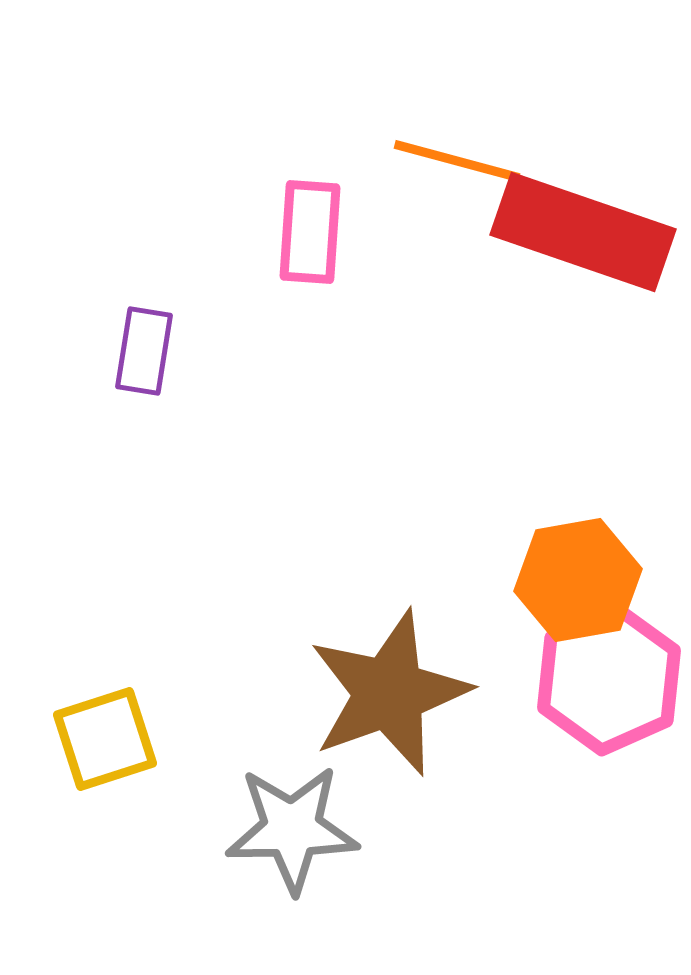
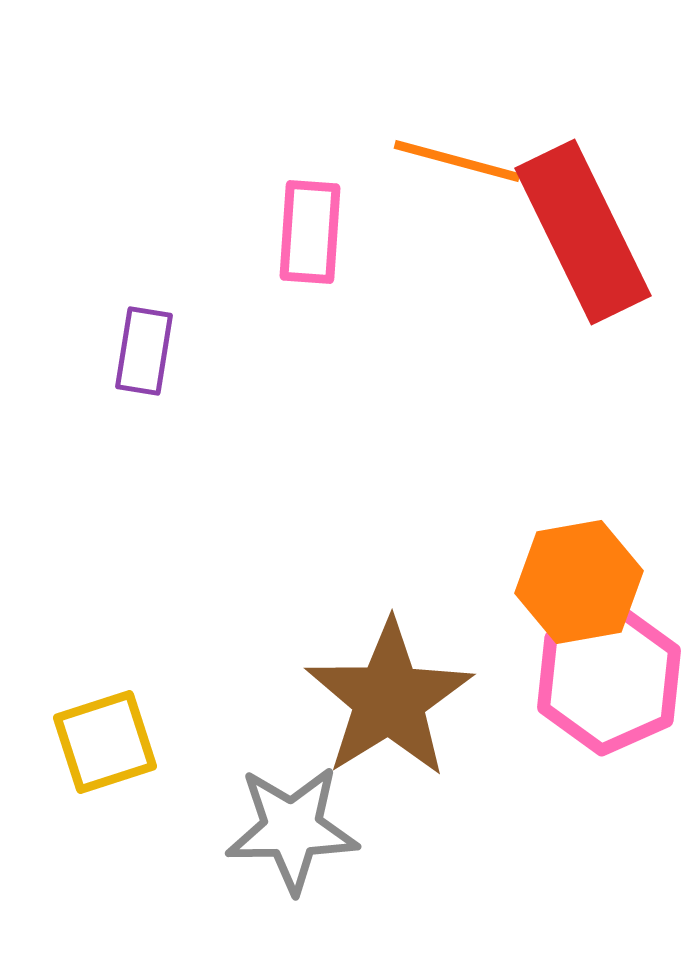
red rectangle: rotated 45 degrees clockwise
orange hexagon: moved 1 px right, 2 px down
brown star: moved 6 px down; rotated 12 degrees counterclockwise
yellow square: moved 3 px down
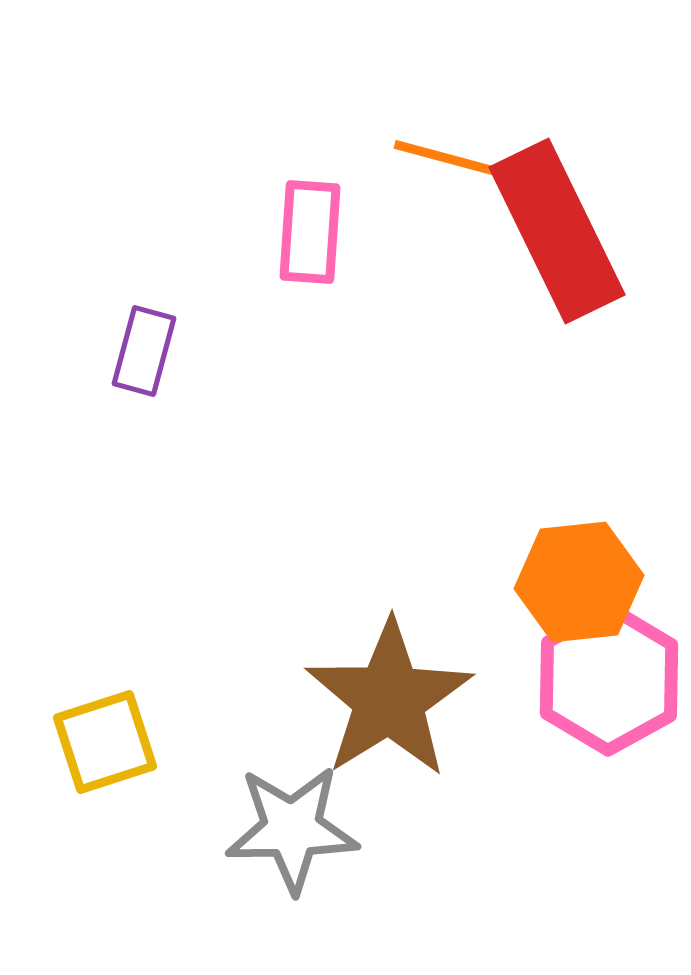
red rectangle: moved 26 px left, 1 px up
purple rectangle: rotated 6 degrees clockwise
orange hexagon: rotated 4 degrees clockwise
pink hexagon: rotated 5 degrees counterclockwise
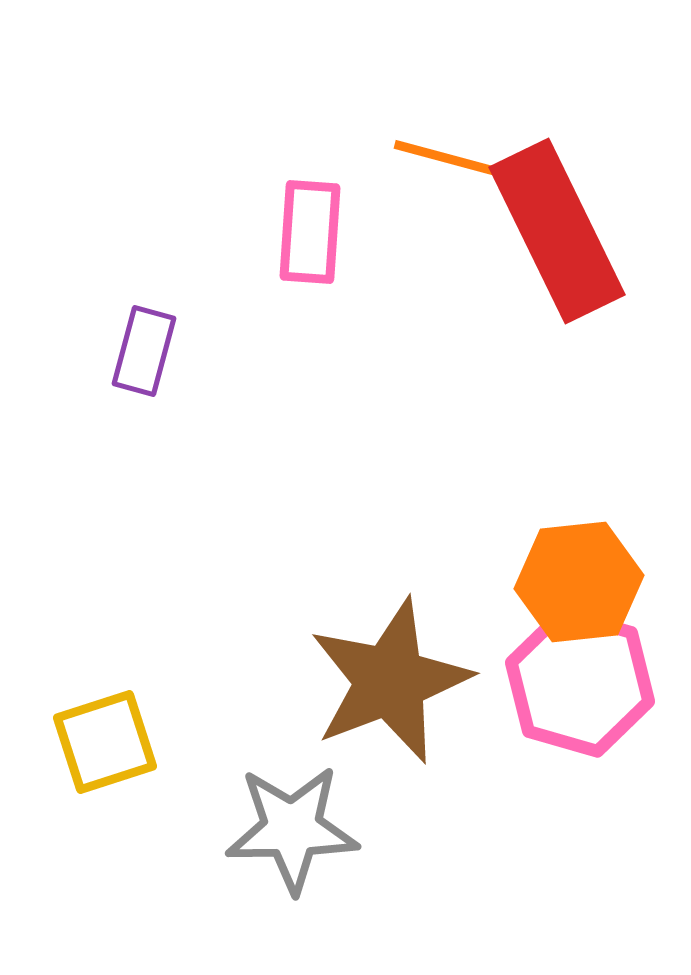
pink hexagon: moved 29 px left, 3 px down; rotated 15 degrees counterclockwise
brown star: moved 1 px right, 18 px up; rotated 11 degrees clockwise
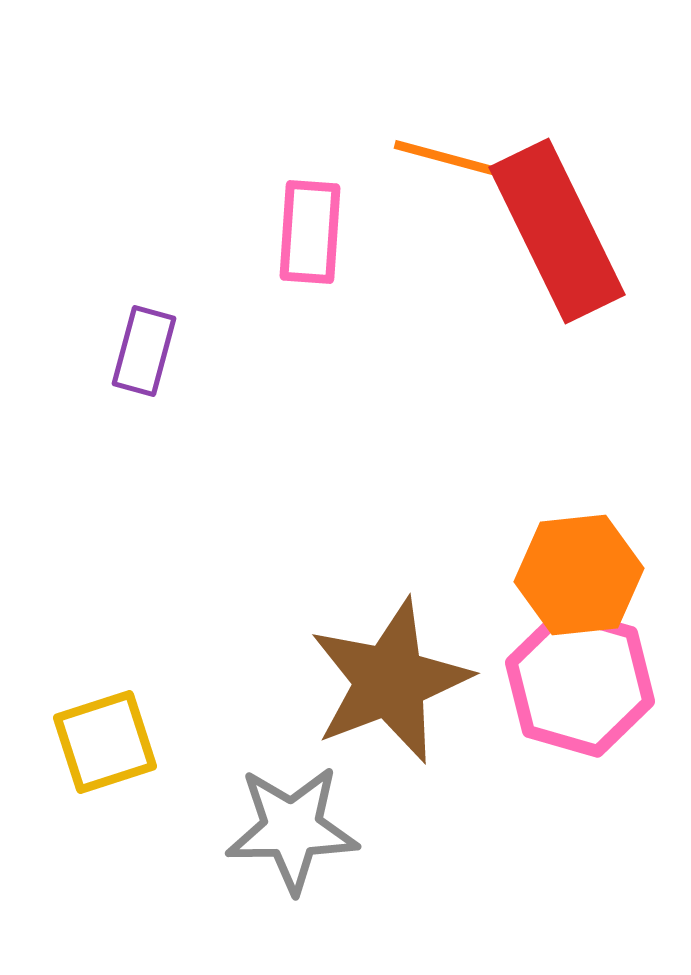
orange hexagon: moved 7 px up
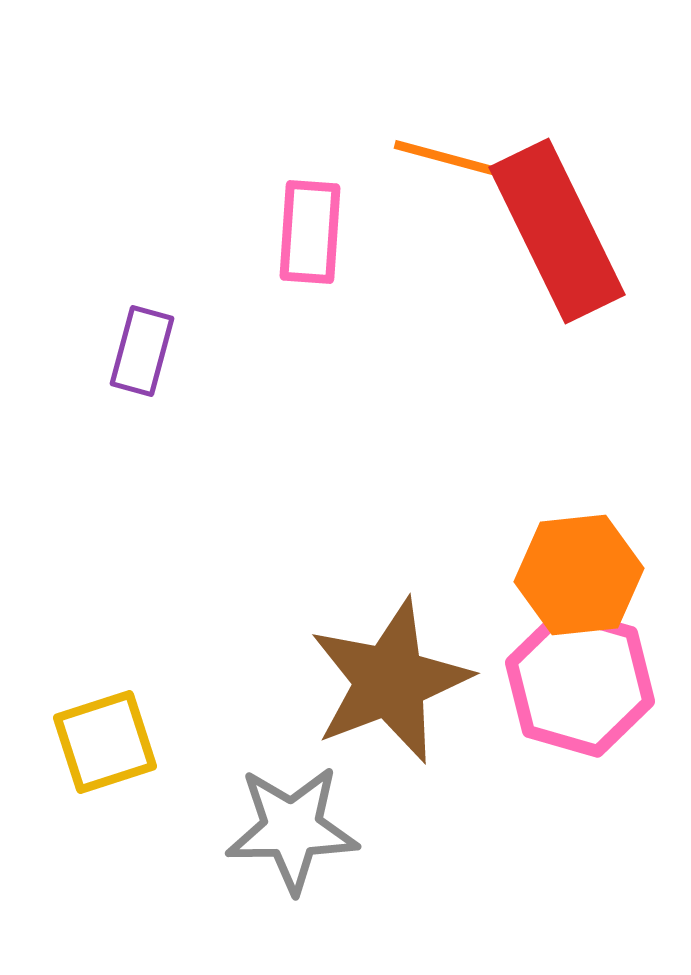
purple rectangle: moved 2 px left
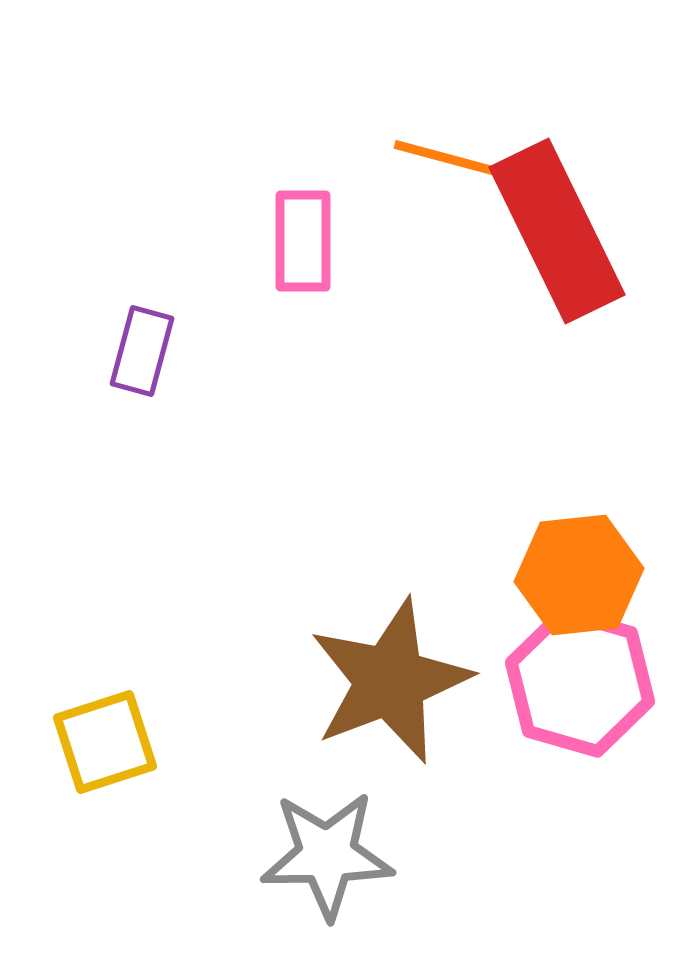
pink rectangle: moved 7 px left, 9 px down; rotated 4 degrees counterclockwise
gray star: moved 35 px right, 26 px down
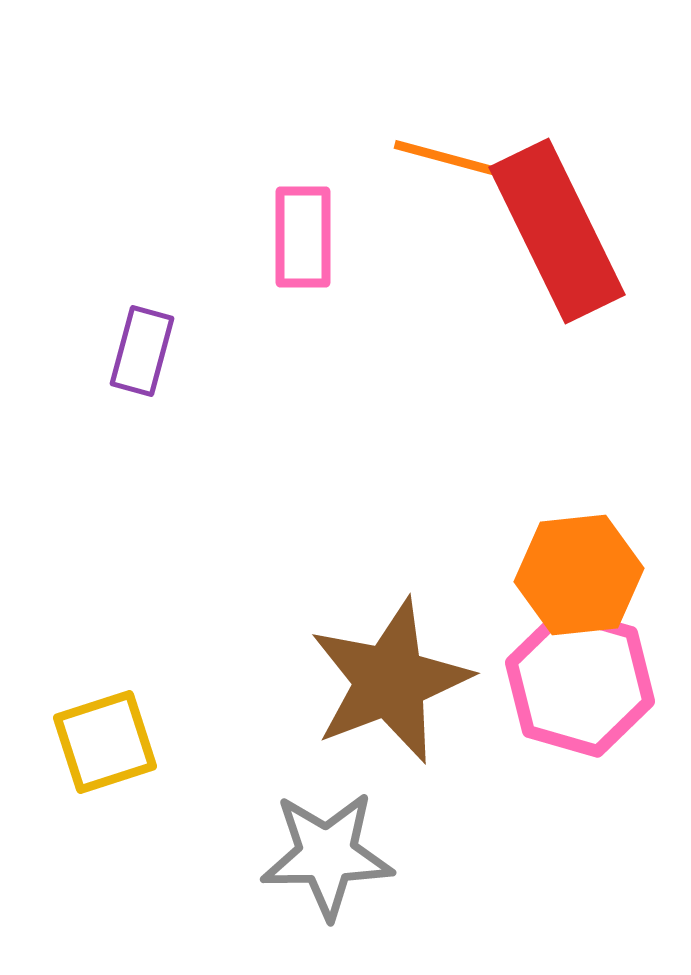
pink rectangle: moved 4 px up
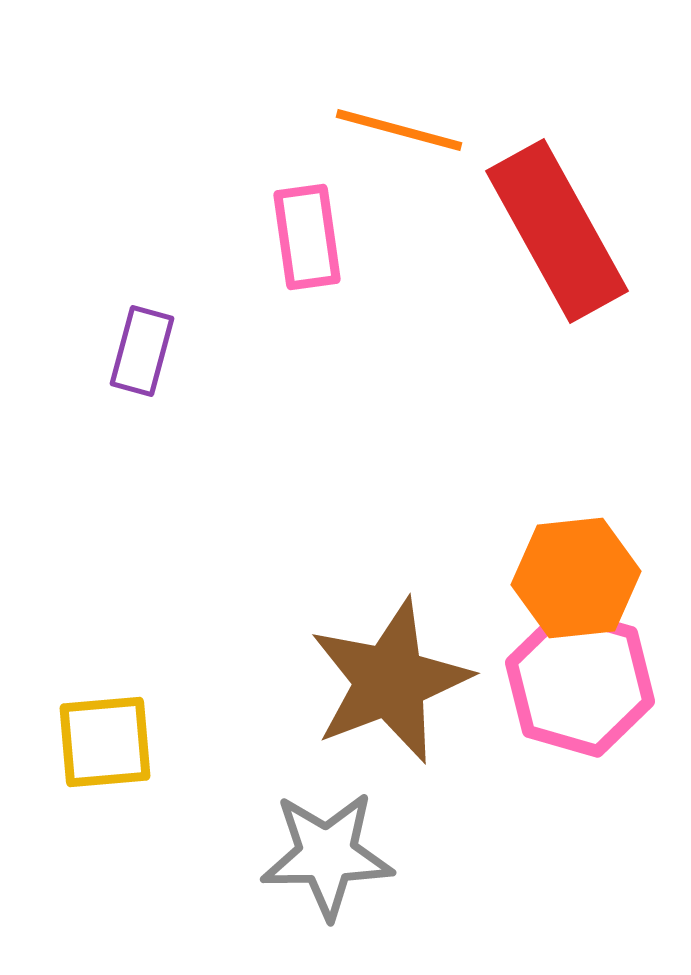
orange line: moved 58 px left, 31 px up
red rectangle: rotated 3 degrees counterclockwise
pink rectangle: moved 4 px right; rotated 8 degrees counterclockwise
orange hexagon: moved 3 px left, 3 px down
yellow square: rotated 13 degrees clockwise
